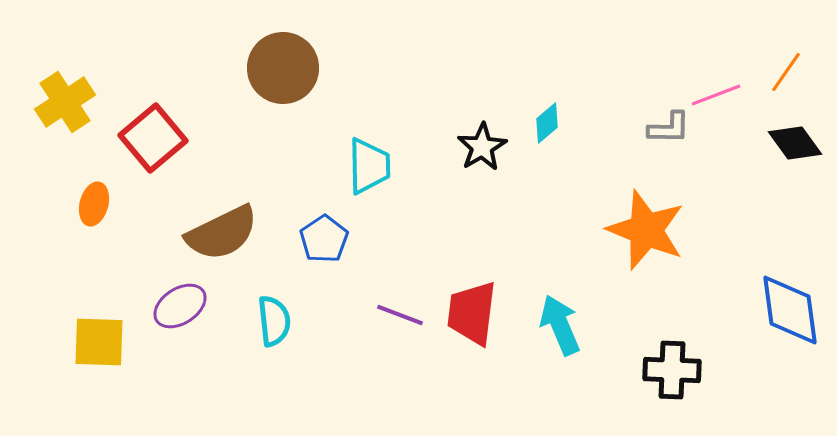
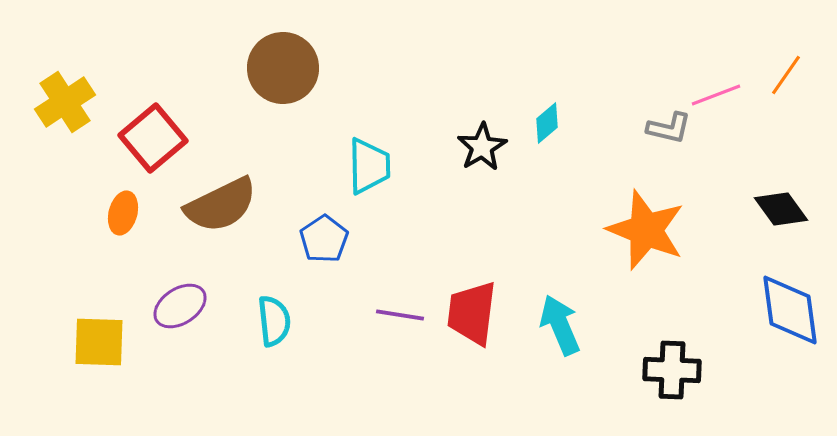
orange line: moved 3 px down
gray L-shape: rotated 12 degrees clockwise
black diamond: moved 14 px left, 66 px down
orange ellipse: moved 29 px right, 9 px down
brown semicircle: moved 1 px left, 28 px up
purple line: rotated 12 degrees counterclockwise
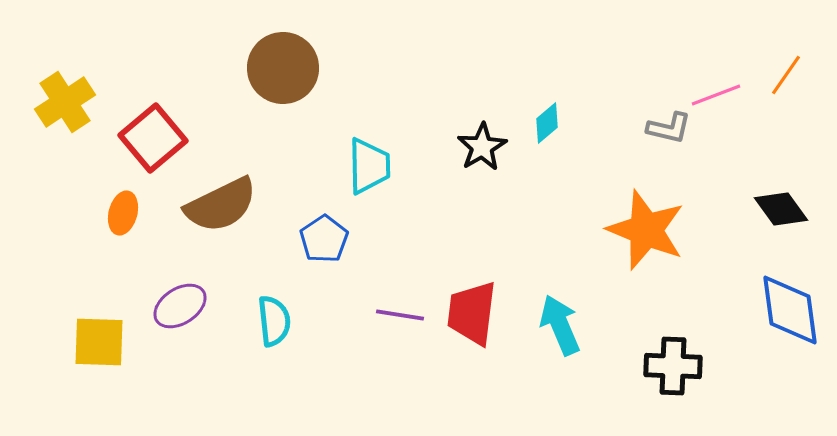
black cross: moved 1 px right, 4 px up
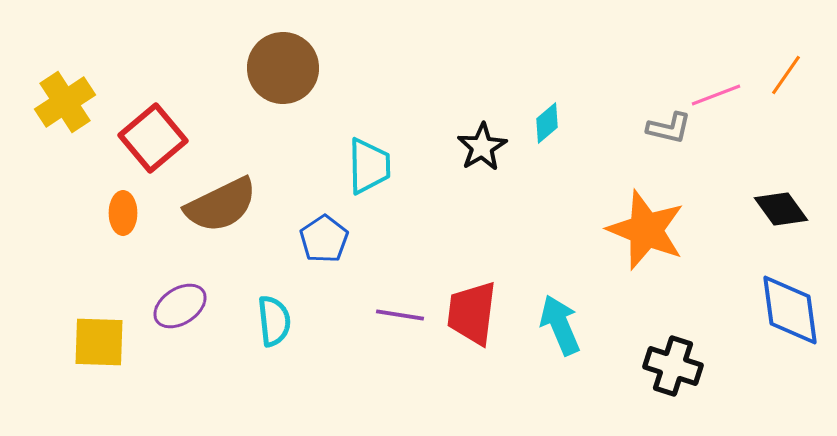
orange ellipse: rotated 15 degrees counterclockwise
black cross: rotated 16 degrees clockwise
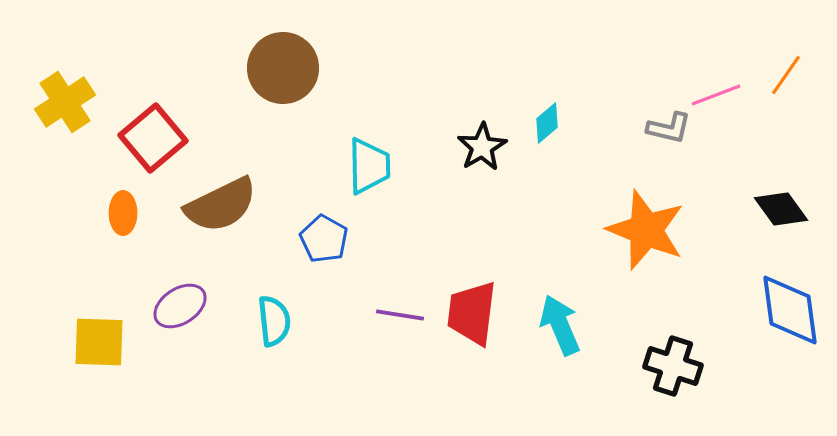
blue pentagon: rotated 9 degrees counterclockwise
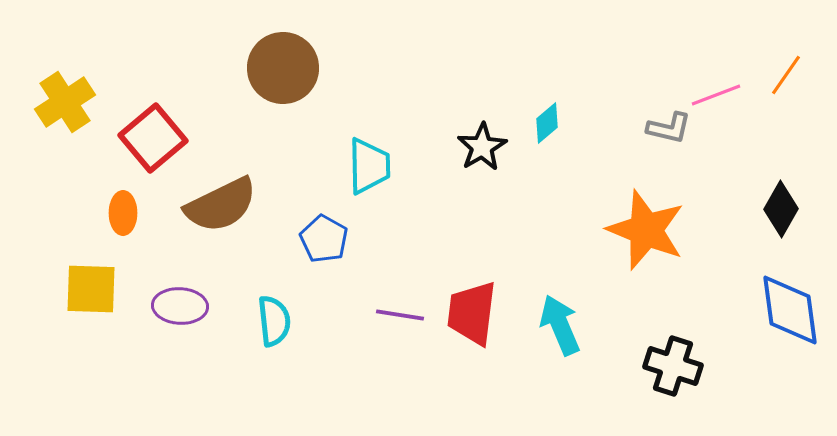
black diamond: rotated 66 degrees clockwise
purple ellipse: rotated 36 degrees clockwise
yellow square: moved 8 px left, 53 px up
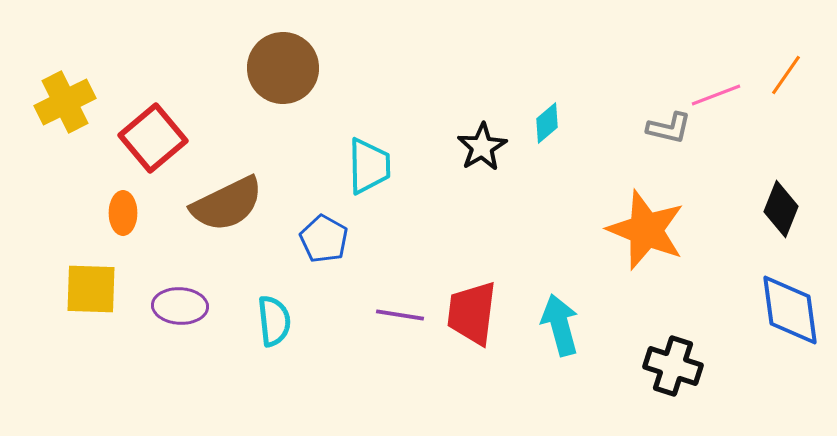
yellow cross: rotated 6 degrees clockwise
brown semicircle: moved 6 px right, 1 px up
black diamond: rotated 8 degrees counterclockwise
cyan arrow: rotated 8 degrees clockwise
